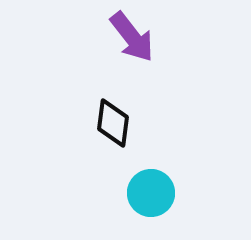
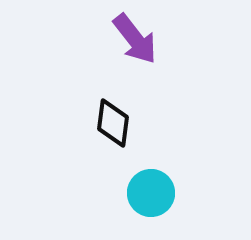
purple arrow: moved 3 px right, 2 px down
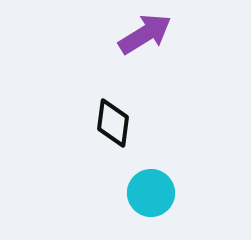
purple arrow: moved 10 px right, 5 px up; rotated 84 degrees counterclockwise
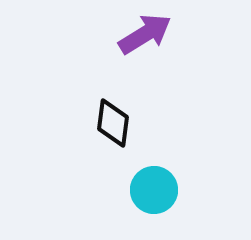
cyan circle: moved 3 px right, 3 px up
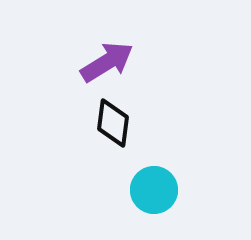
purple arrow: moved 38 px left, 28 px down
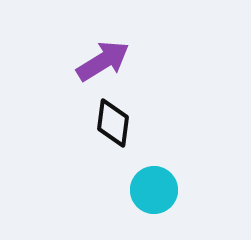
purple arrow: moved 4 px left, 1 px up
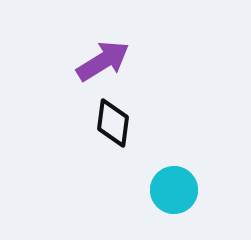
cyan circle: moved 20 px right
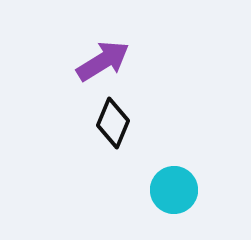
black diamond: rotated 15 degrees clockwise
